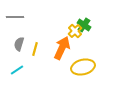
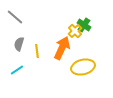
gray line: rotated 42 degrees clockwise
yellow line: moved 2 px right, 2 px down; rotated 24 degrees counterclockwise
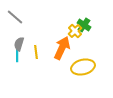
yellow line: moved 1 px left, 1 px down
cyan line: moved 15 px up; rotated 56 degrees counterclockwise
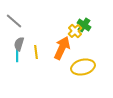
gray line: moved 1 px left, 4 px down
